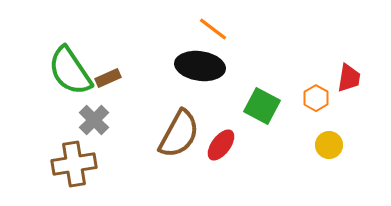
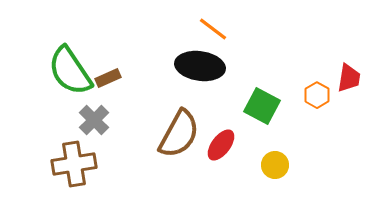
orange hexagon: moved 1 px right, 3 px up
yellow circle: moved 54 px left, 20 px down
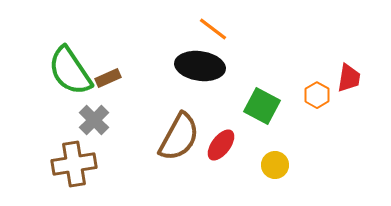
brown semicircle: moved 3 px down
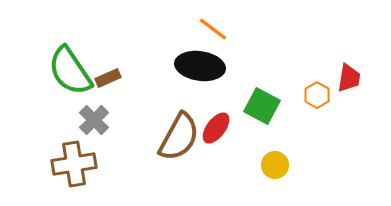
red ellipse: moved 5 px left, 17 px up
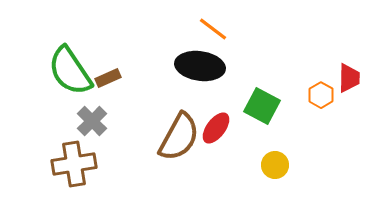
red trapezoid: rotated 8 degrees counterclockwise
orange hexagon: moved 4 px right
gray cross: moved 2 px left, 1 px down
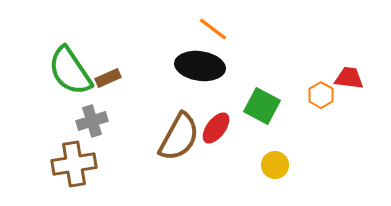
red trapezoid: rotated 84 degrees counterclockwise
gray cross: rotated 28 degrees clockwise
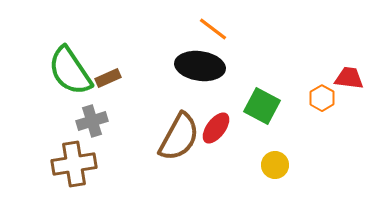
orange hexagon: moved 1 px right, 3 px down
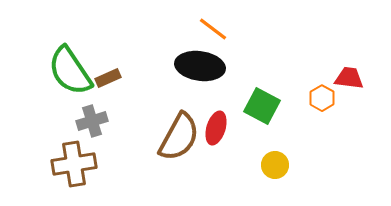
red ellipse: rotated 20 degrees counterclockwise
